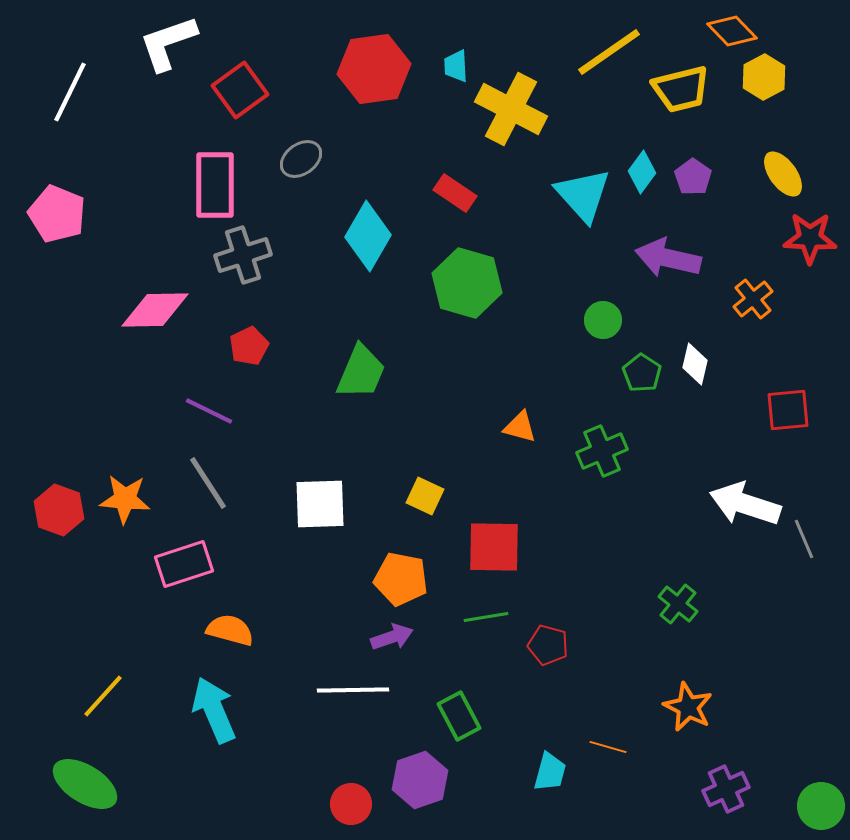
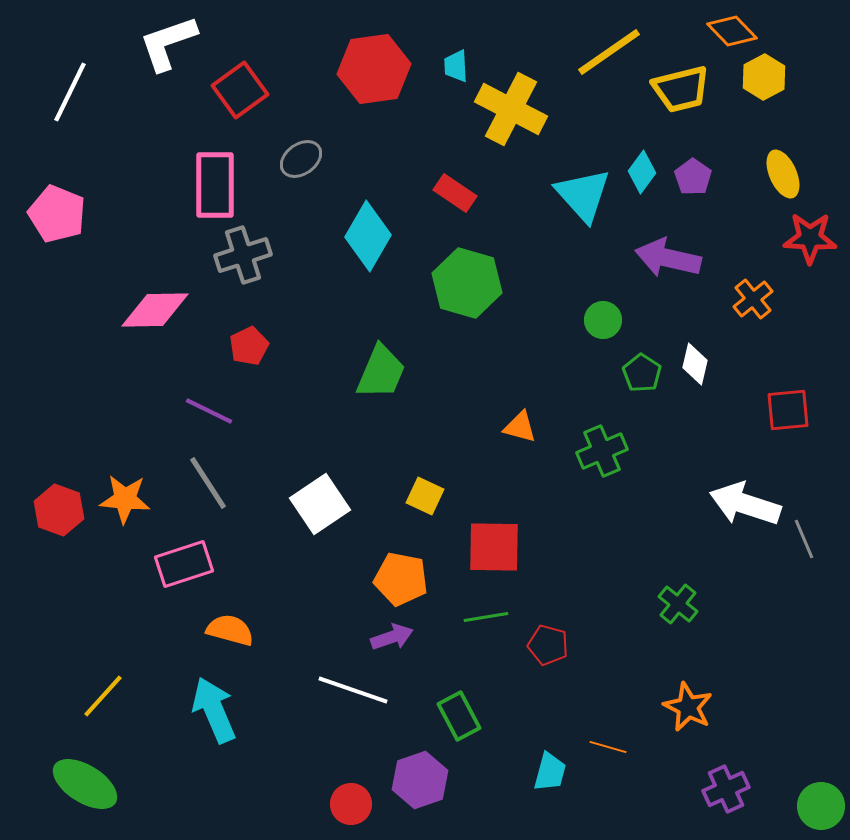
yellow ellipse at (783, 174): rotated 12 degrees clockwise
green trapezoid at (361, 372): moved 20 px right
white square at (320, 504): rotated 32 degrees counterclockwise
white line at (353, 690): rotated 20 degrees clockwise
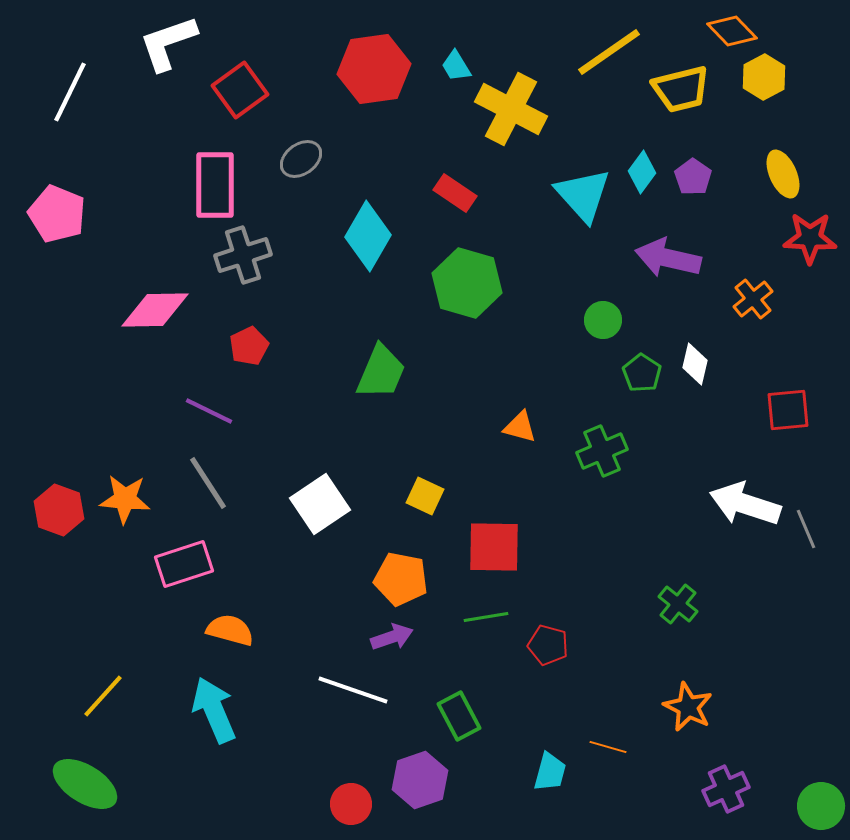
cyan trapezoid at (456, 66): rotated 28 degrees counterclockwise
gray line at (804, 539): moved 2 px right, 10 px up
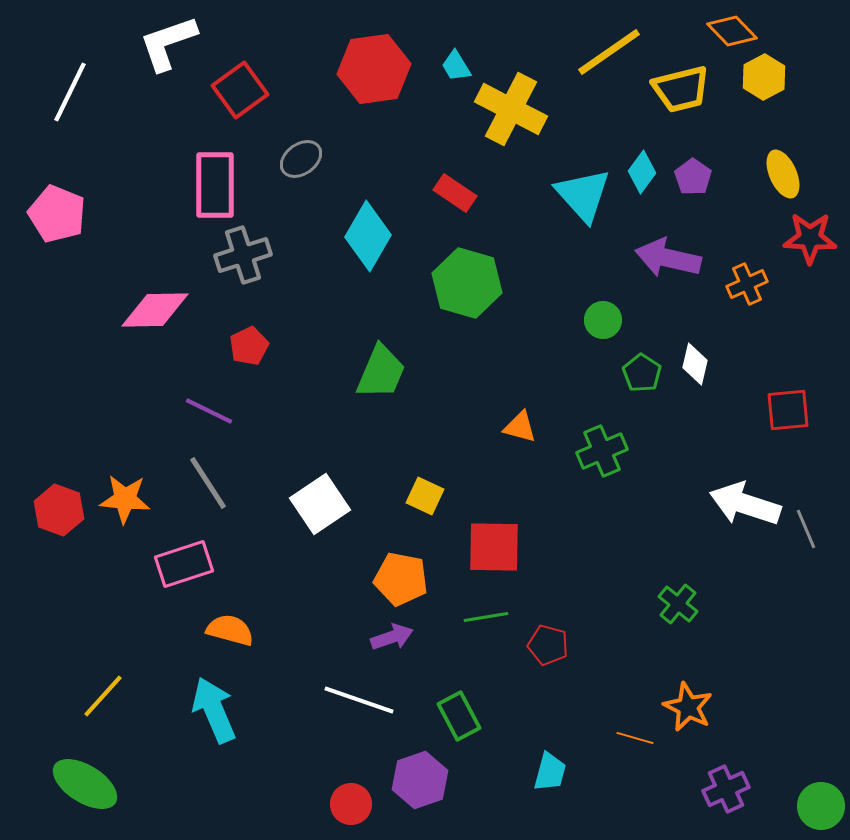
orange cross at (753, 299): moved 6 px left, 15 px up; rotated 15 degrees clockwise
white line at (353, 690): moved 6 px right, 10 px down
orange line at (608, 747): moved 27 px right, 9 px up
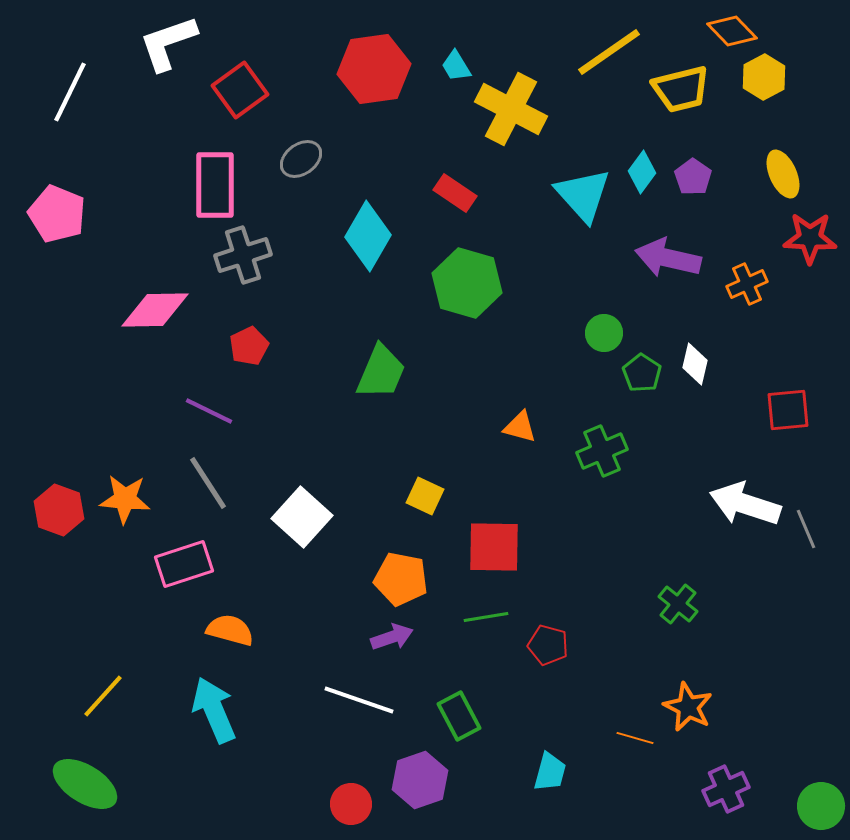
green circle at (603, 320): moved 1 px right, 13 px down
white square at (320, 504): moved 18 px left, 13 px down; rotated 14 degrees counterclockwise
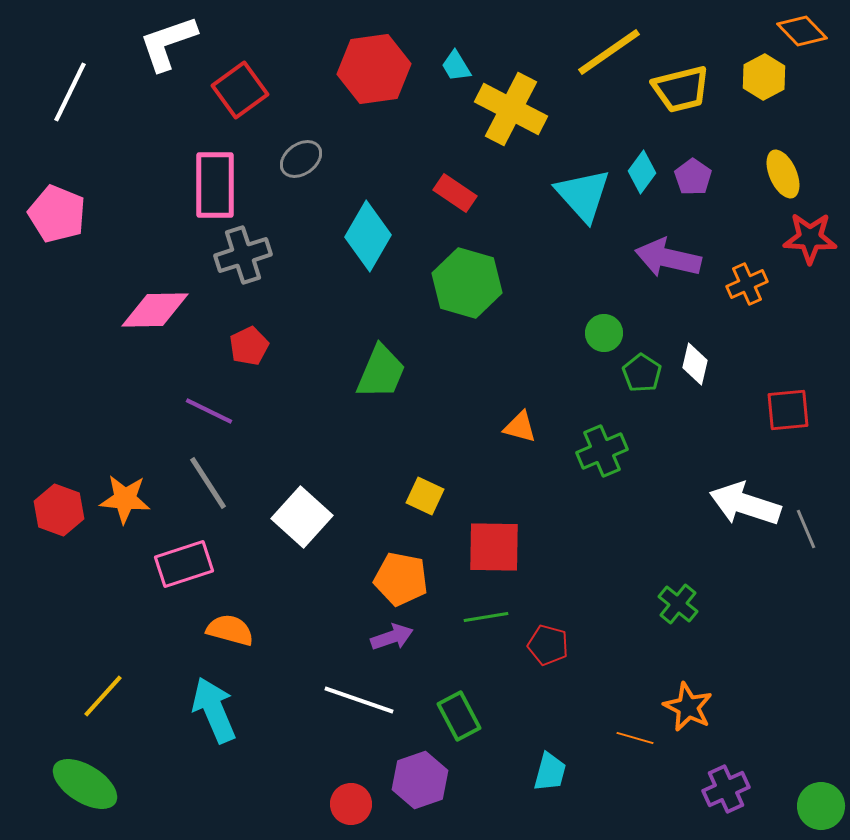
orange diamond at (732, 31): moved 70 px right
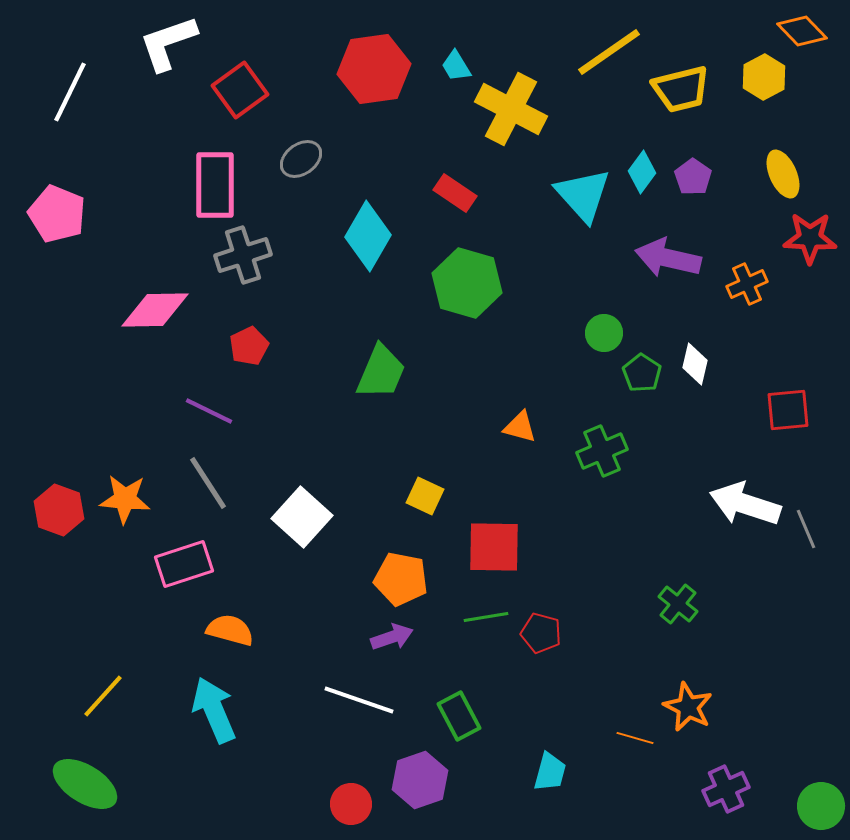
red pentagon at (548, 645): moved 7 px left, 12 px up
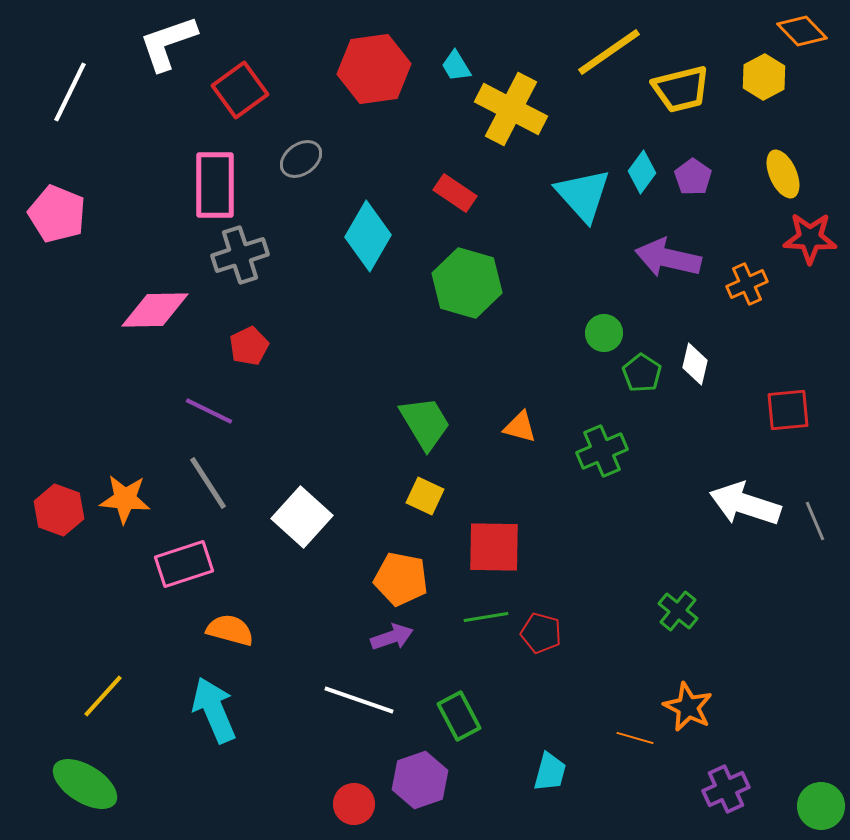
gray cross at (243, 255): moved 3 px left
green trapezoid at (381, 372): moved 44 px right, 51 px down; rotated 54 degrees counterclockwise
gray line at (806, 529): moved 9 px right, 8 px up
green cross at (678, 604): moved 7 px down
red circle at (351, 804): moved 3 px right
